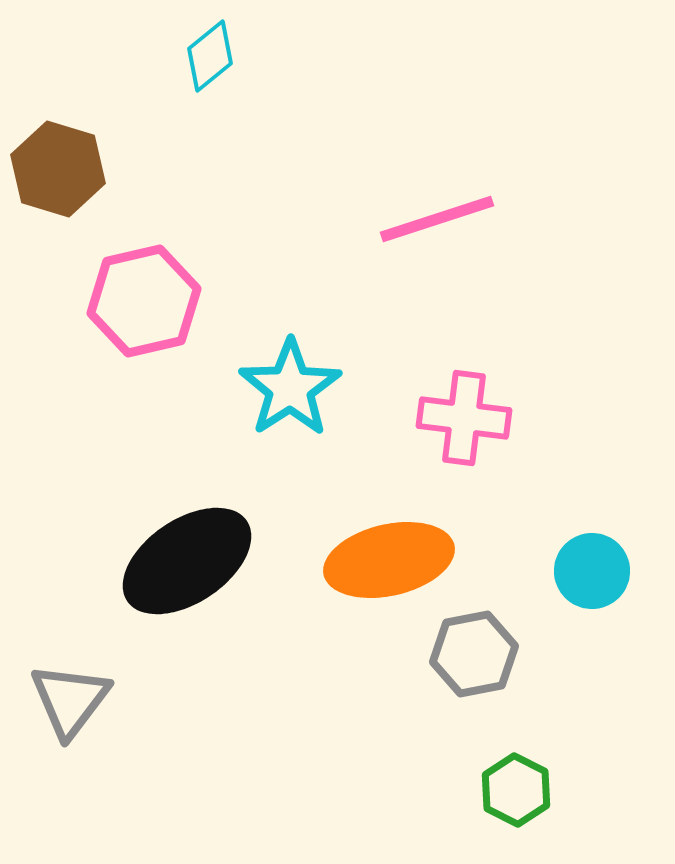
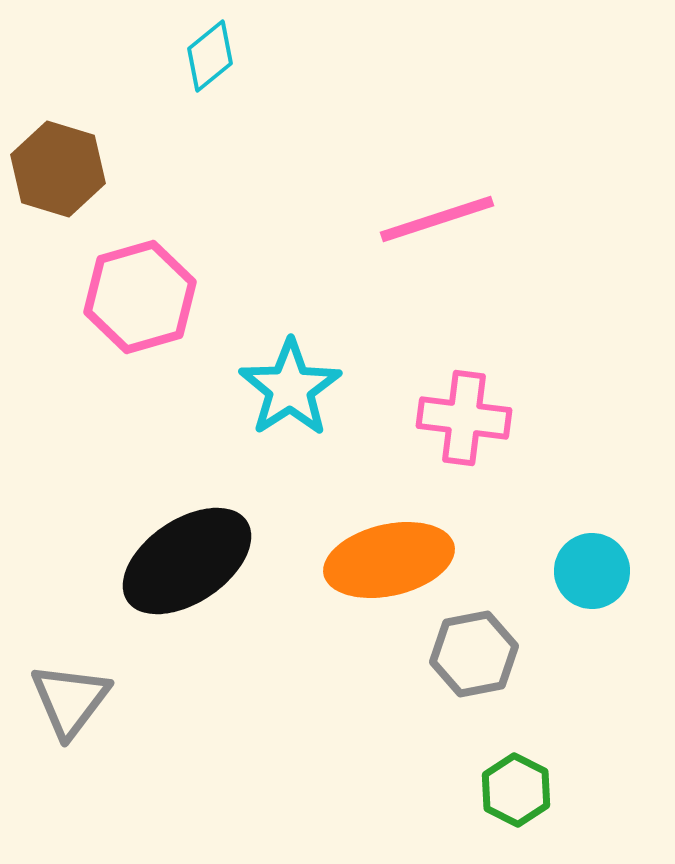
pink hexagon: moved 4 px left, 4 px up; rotated 3 degrees counterclockwise
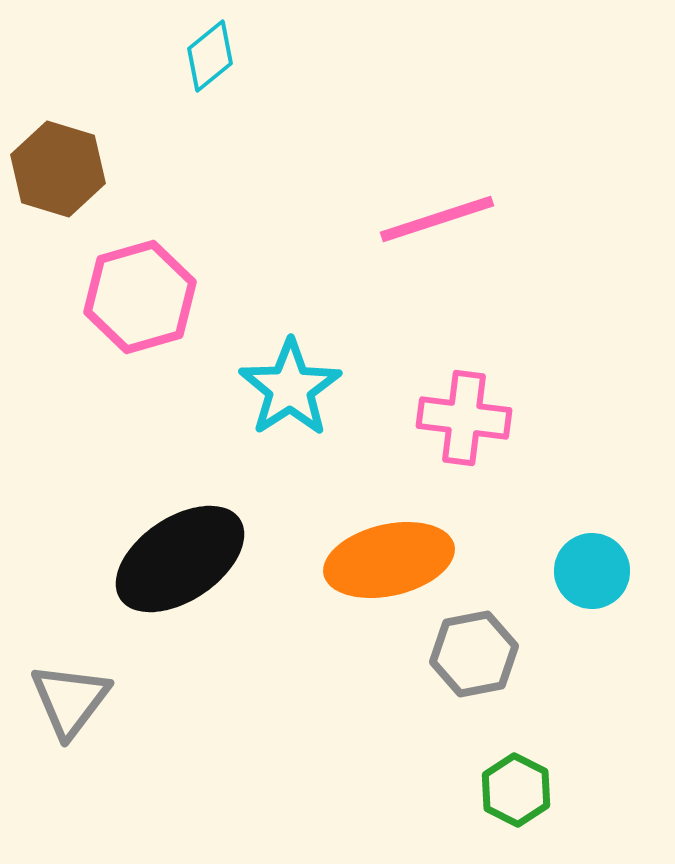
black ellipse: moved 7 px left, 2 px up
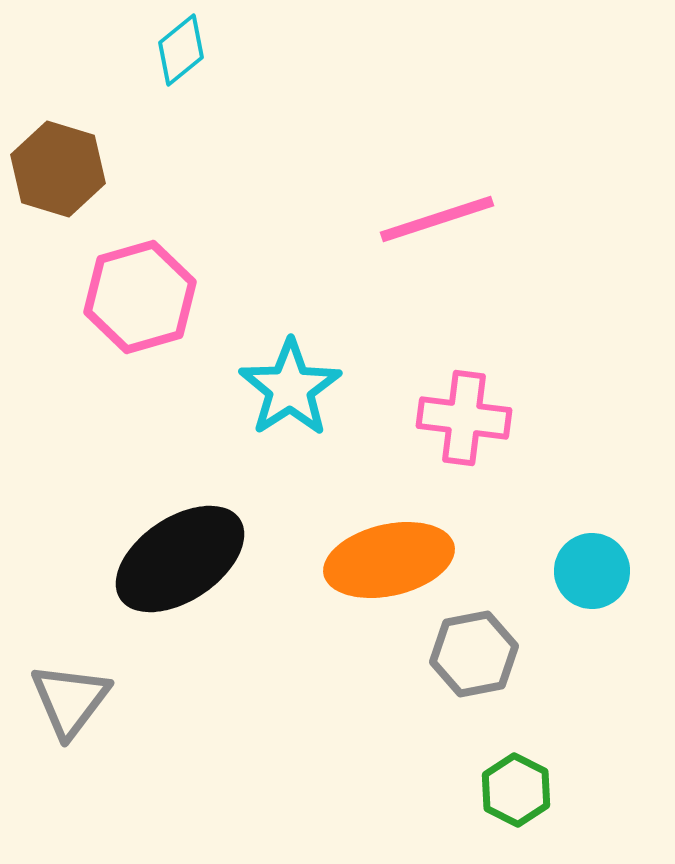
cyan diamond: moved 29 px left, 6 px up
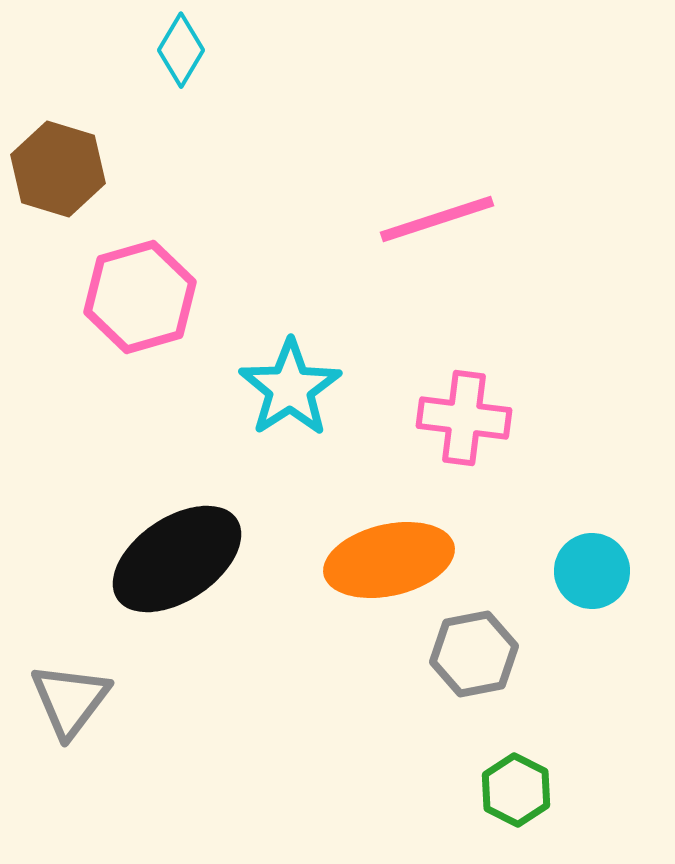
cyan diamond: rotated 20 degrees counterclockwise
black ellipse: moved 3 px left
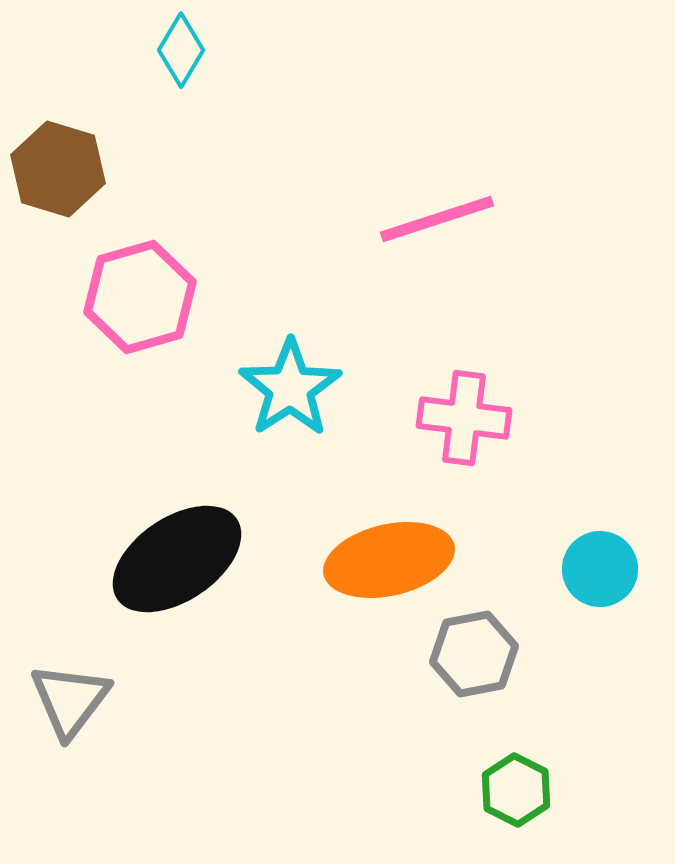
cyan circle: moved 8 px right, 2 px up
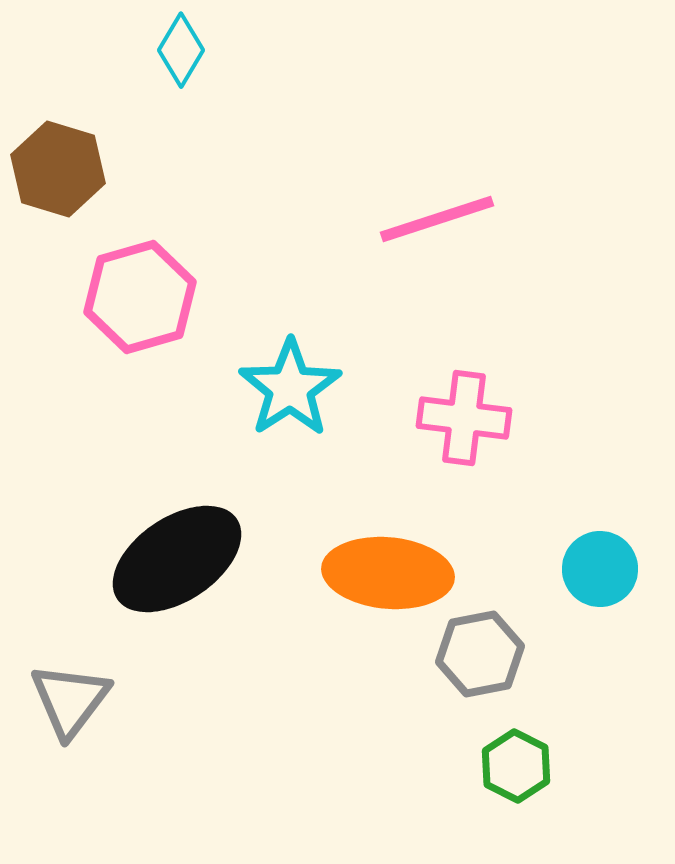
orange ellipse: moved 1 px left, 13 px down; rotated 18 degrees clockwise
gray hexagon: moved 6 px right
green hexagon: moved 24 px up
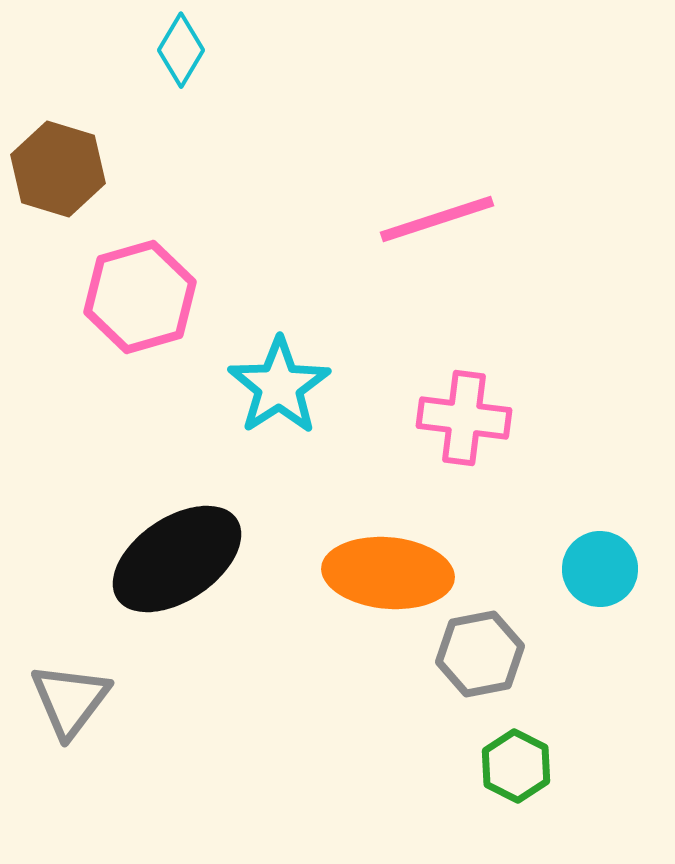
cyan star: moved 11 px left, 2 px up
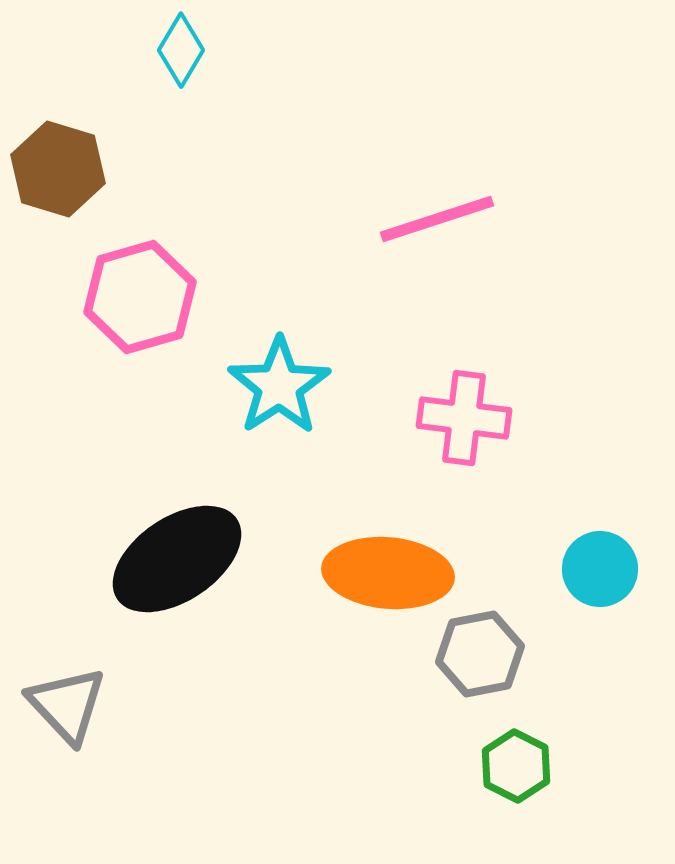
gray triangle: moved 3 px left, 5 px down; rotated 20 degrees counterclockwise
